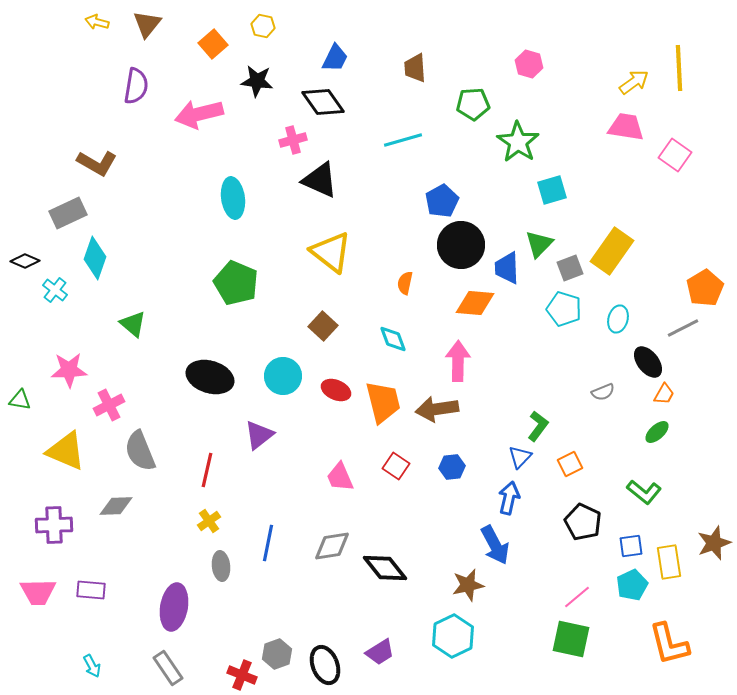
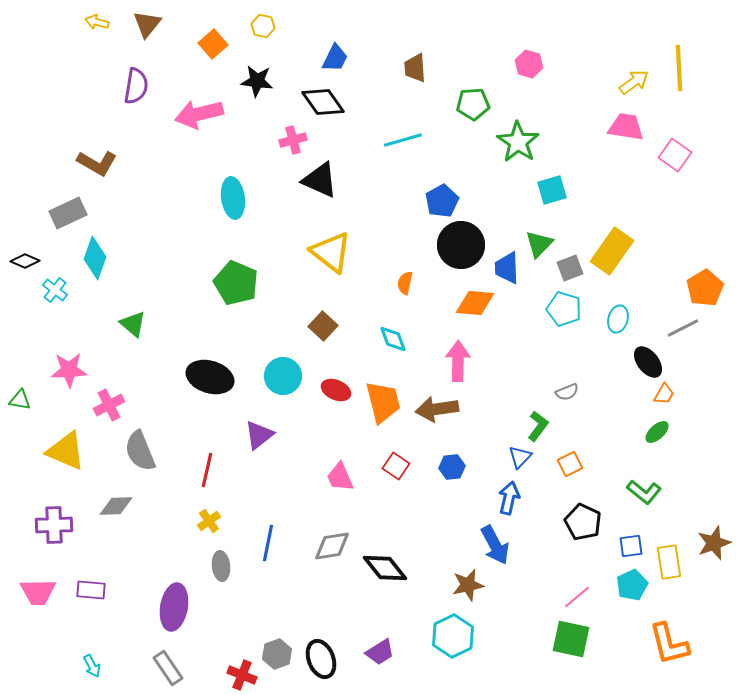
gray semicircle at (603, 392): moved 36 px left
black ellipse at (325, 665): moved 4 px left, 6 px up
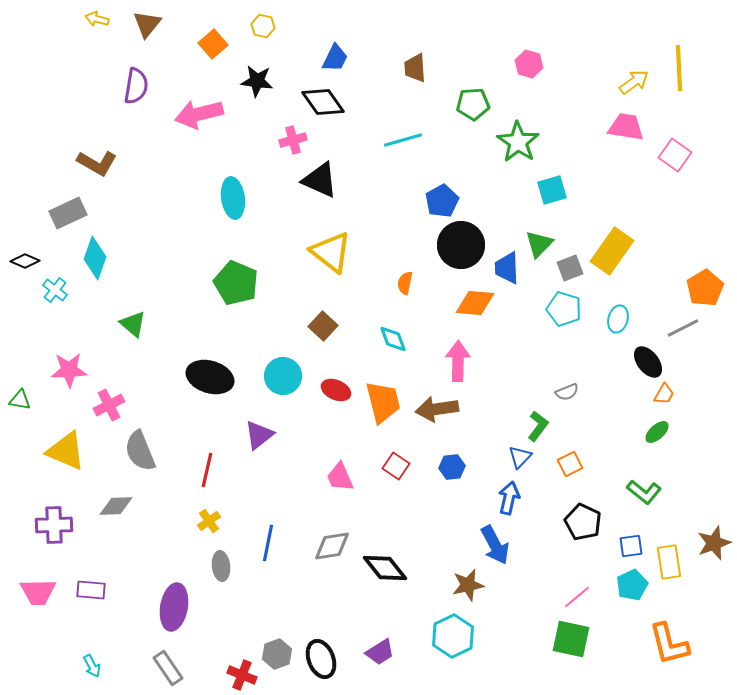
yellow arrow at (97, 22): moved 3 px up
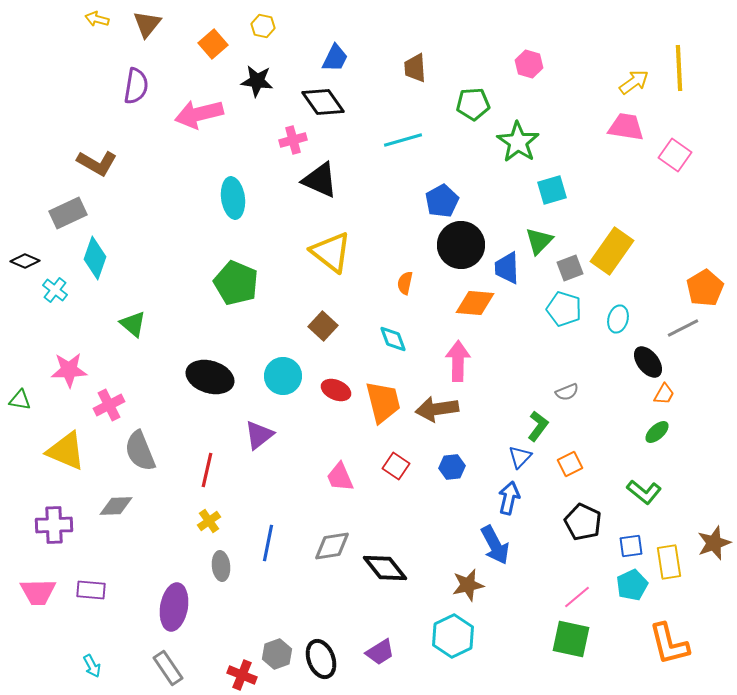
green triangle at (539, 244): moved 3 px up
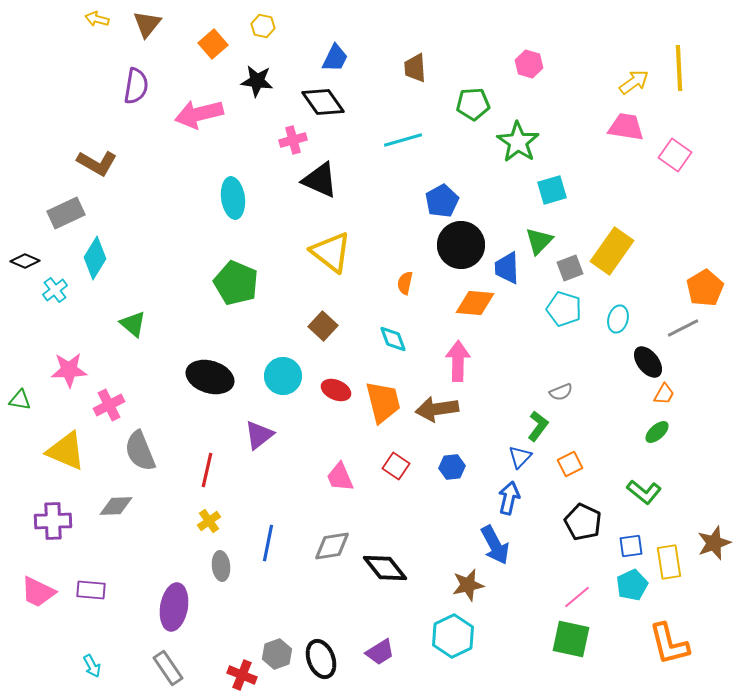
gray rectangle at (68, 213): moved 2 px left
cyan diamond at (95, 258): rotated 12 degrees clockwise
cyan cross at (55, 290): rotated 15 degrees clockwise
gray semicircle at (567, 392): moved 6 px left
purple cross at (54, 525): moved 1 px left, 4 px up
pink trapezoid at (38, 592): rotated 27 degrees clockwise
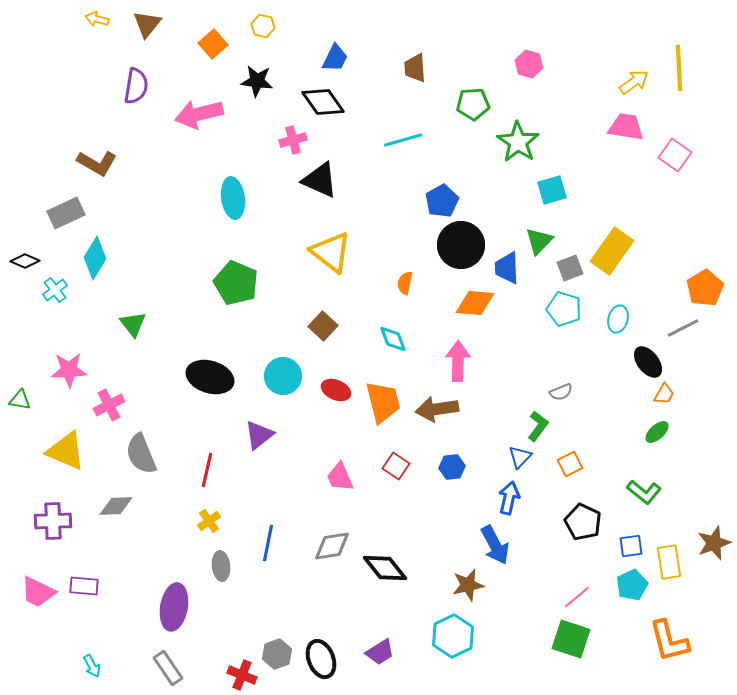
green triangle at (133, 324): rotated 12 degrees clockwise
gray semicircle at (140, 451): moved 1 px right, 3 px down
purple rectangle at (91, 590): moved 7 px left, 4 px up
green square at (571, 639): rotated 6 degrees clockwise
orange L-shape at (669, 644): moved 3 px up
